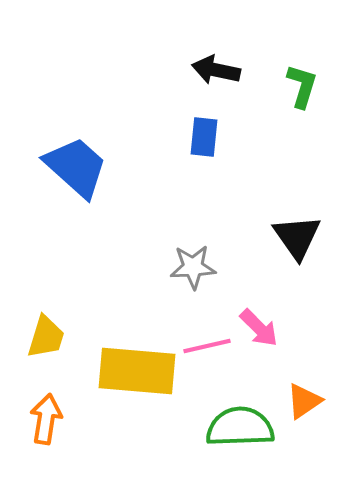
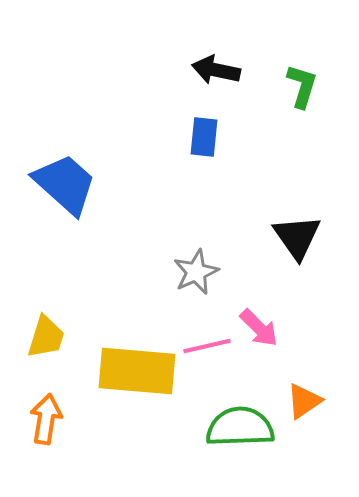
blue trapezoid: moved 11 px left, 17 px down
gray star: moved 3 px right, 5 px down; rotated 21 degrees counterclockwise
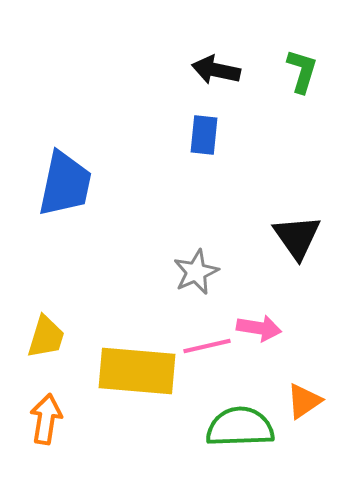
green L-shape: moved 15 px up
blue rectangle: moved 2 px up
blue trapezoid: rotated 60 degrees clockwise
pink arrow: rotated 36 degrees counterclockwise
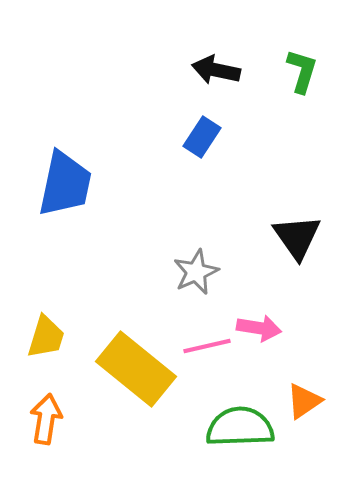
blue rectangle: moved 2 px left, 2 px down; rotated 27 degrees clockwise
yellow rectangle: moved 1 px left, 2 px up; rotated 34 degrees clockwise
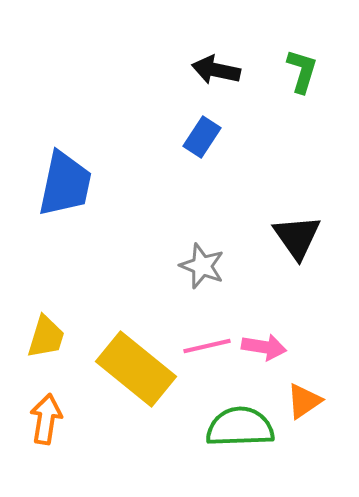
gray star: moved 6 px right, 6 px up; rotated 27 degrees counterclockwise
pink arrow: moved 5 px right, 19 px down
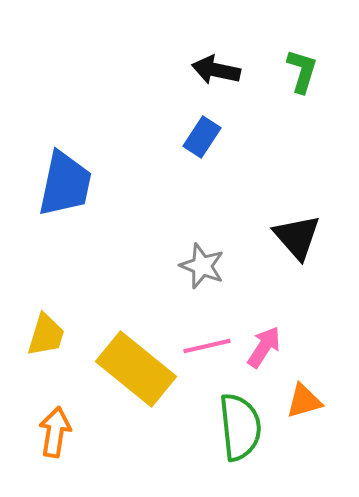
black triangle: rotated 6 degrees counterclockwise
yellow trapezoid: moved 2 px up
pink arrow: rotated 66 degrees counterclockwise
orange triangle: rotated 18 degrees clockwise
orange arrow: moved 9 px right, 13 px down
green semicircle: rotated 86 degrees clockwise
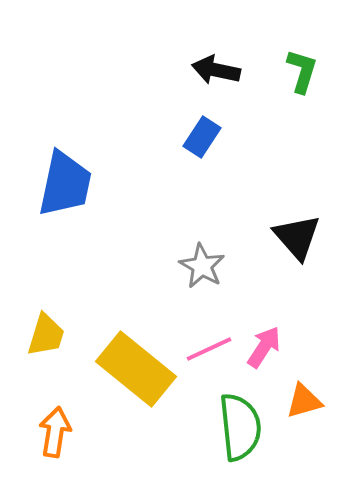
gray star: rotated 9 degrees clockwise
pink line: moved 2 px right, 3 px down; rotated 12 degrees counterclockwise
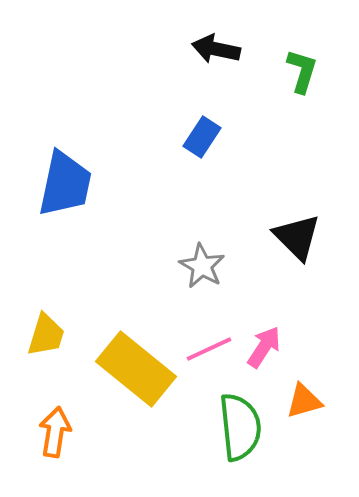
black arrow: moved 21 px up
black triangle: rotated 4 degrees counterclockwise
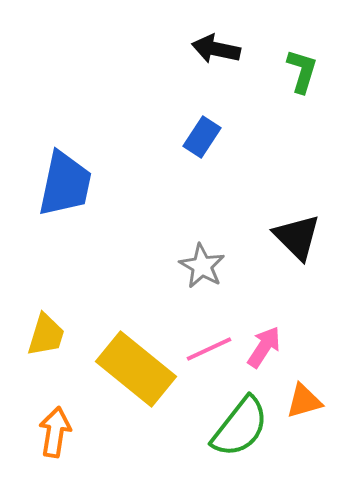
green semicircle: rotated 44 degrees clockwise
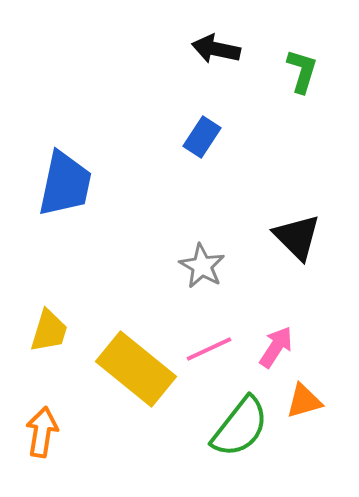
yellow trapezoid: moved 3 px right, 4 px up
pink arrow: moved 12 px right
orange arrow: moved 13 px left
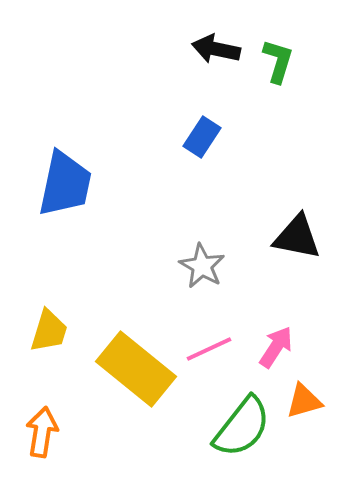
green L-shape: moved 24 px left, 10 px up
black triangle: rotated 34 degrees counterclockwise
green semicircle: moved 2 px right
